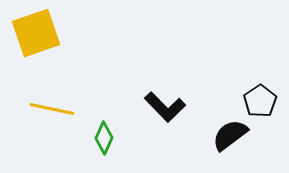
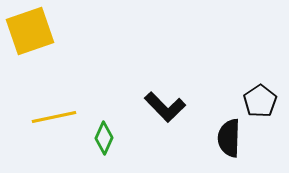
yellow square: moved 6 px left, 2 px up
yellow line: moved 2 px right, 8 px down; rotated 24 degrees counterclockwise
black semicircle: moved 1 px left, 3 px down; rotated 51 degrees counterclockwise
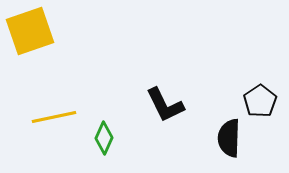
black L-shape: moved 2 px up; rotated 18 degrees clockwise
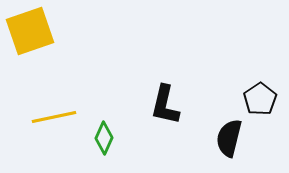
black pentagon: moved 2 px up
black L-shape: rotated 39 degrees clockwise
black semicircle: rotated 12 degrees clockwise
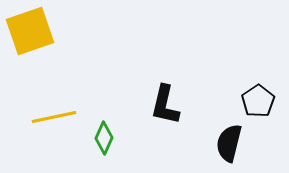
black pentagon: moved 2 px left, 2 px down
black semicircle: moved 5 px down
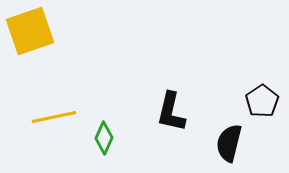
black pentagon: moved 4 px right
black L-shape: moved 6 px right, 7 px down
